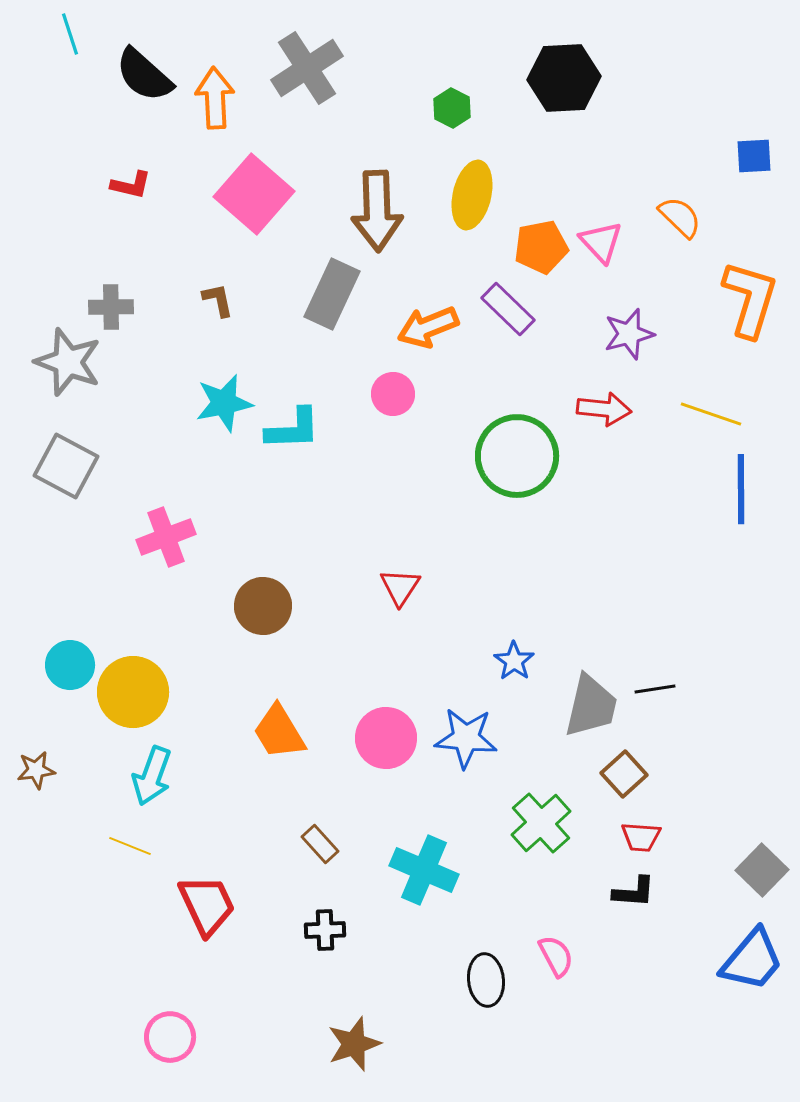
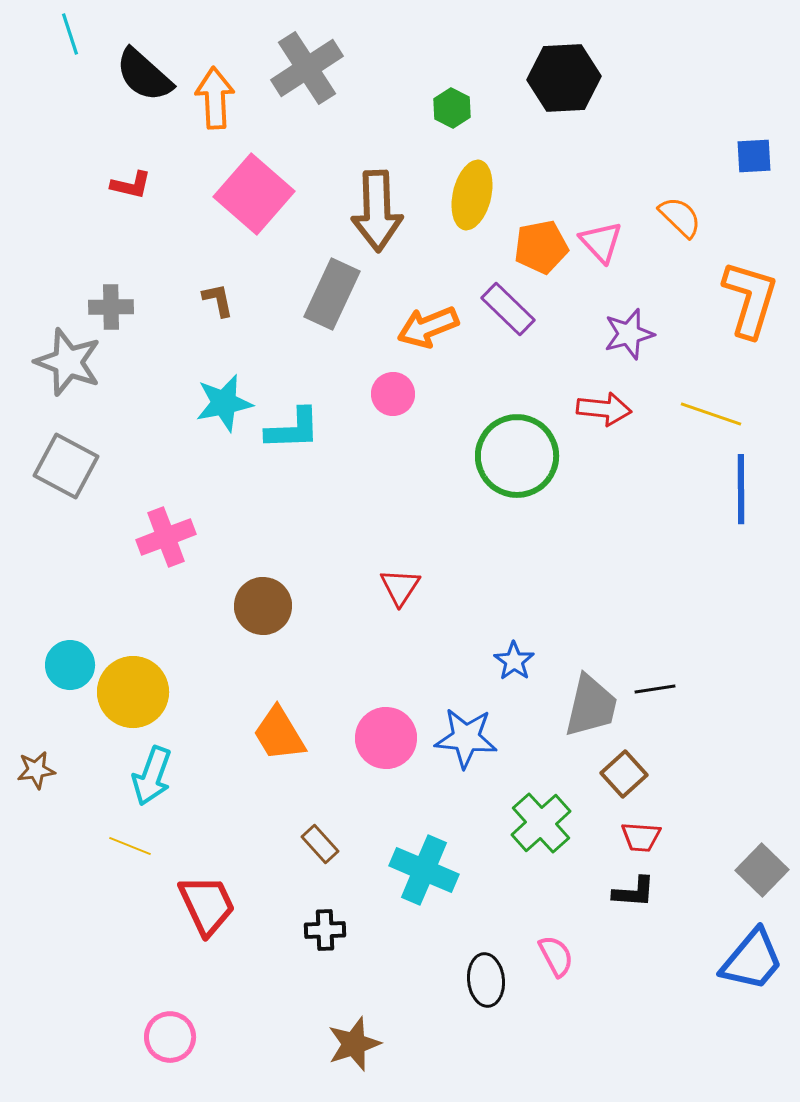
orange trapezoid at (279, 732): moved 2 px down
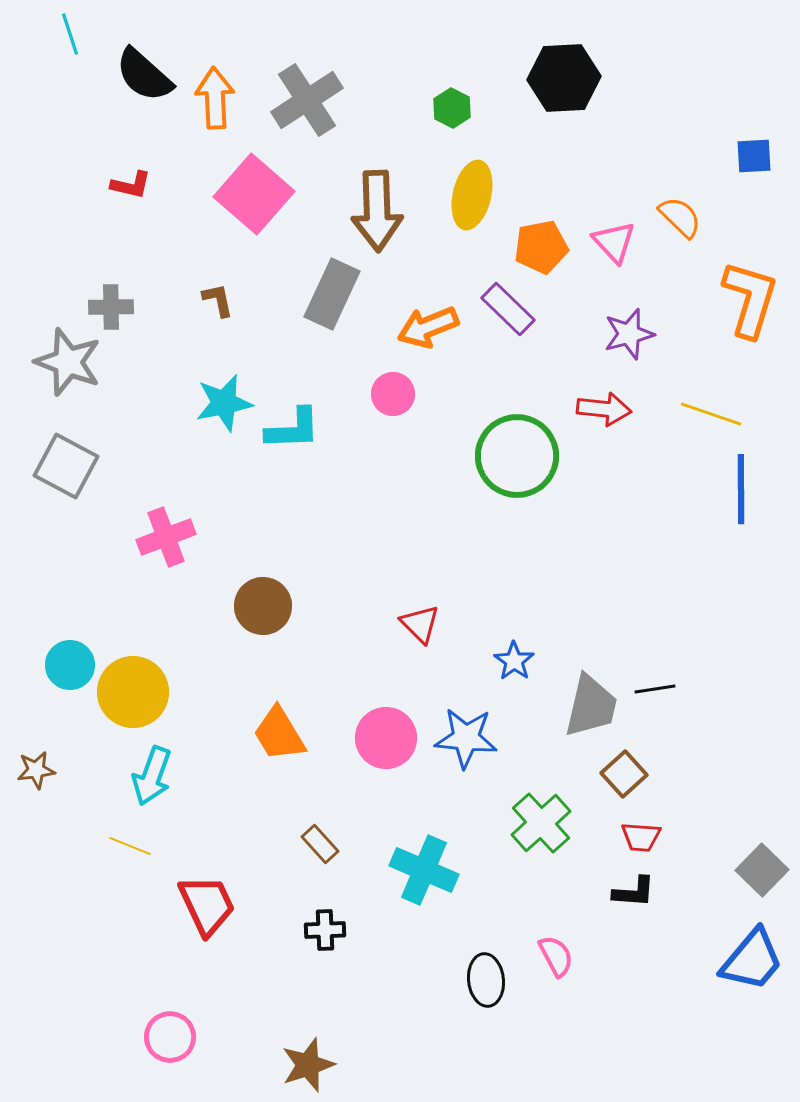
gray cross at (307, 68): moved 32 px down
pink triangle at (601, 242): moved 13 px right
red triangle at (400, 587): moved 20 px right, 37 px down; rotated 18 degrees counterclockwise
brown star at (354, 1044): moved 46 px left, 21 px down
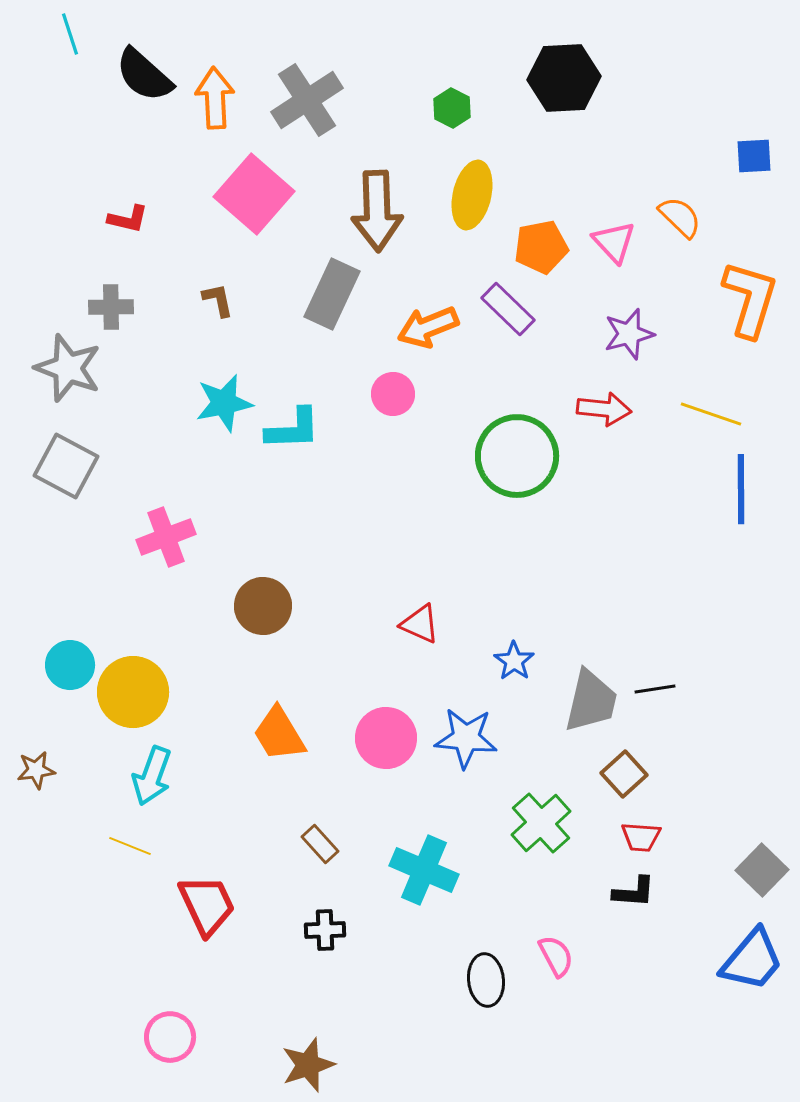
red L-shape at (131, 185): moved 3 px left, 34 px down
gray star at (68, 362): moved 6 px down
red triangle at (420, 624): rotated 21 degrees counterclockwise
gray trapezoid at (591, 706): moved 5 px up
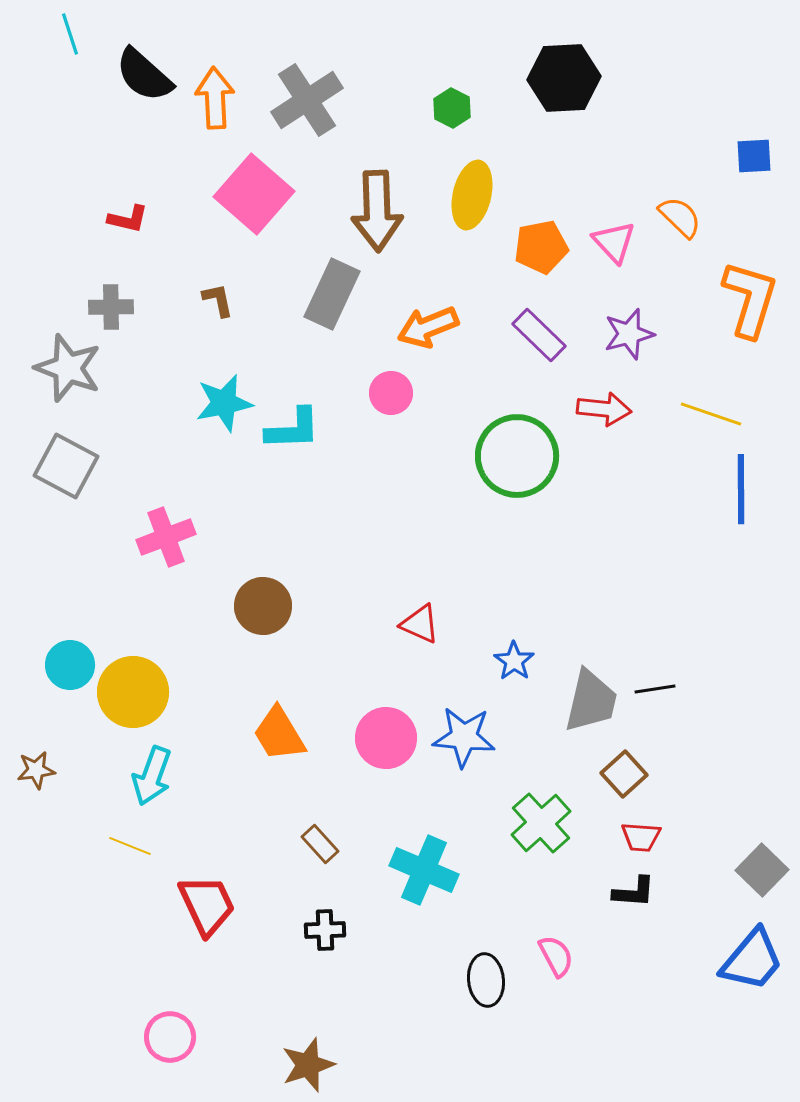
purple rectangle at (508, 309): moved 31 px right, 26 px down
pink circle at (393, 394): moved 2 px left, 1 px up
blue star at (466, 738): moved 2 px left, 1 px up
